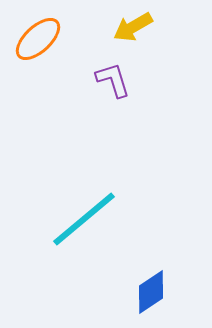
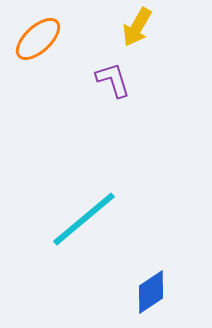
yellow arrow: moved 4 px right; rotated 30 degrees counterclockwise
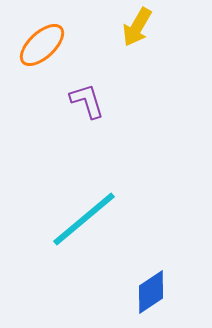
orange ellipse: moved 4 px right, 6 px down
purple L-shape: moved 26 px left, 21 px down
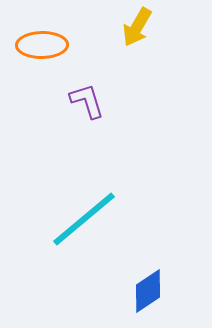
orange ellipse: rotated 42 degrees clockwise
blue diamond: moved 3 px left, 1 px up
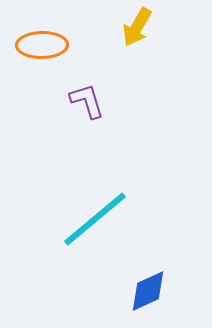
cyan line: moved 11 px right
blue diamond: rotated 9 degrees clockwise
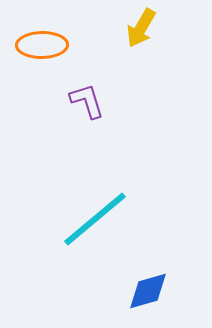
yellow arrow: moved 4 px right, 1 px down
blue diamond: rotated 9 degrees clockwise
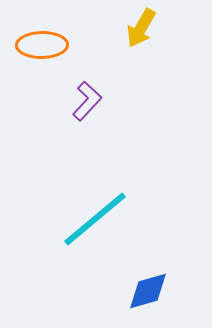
purple L-shape: rotated 60 degrees clockwise
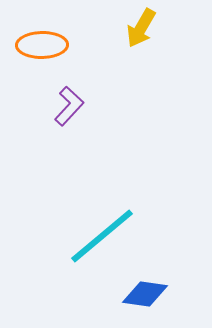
purple L-shape: moved 18 px left, 5 px down
cyan line: moved 7 px right, 17 px down
blue diamond: moved 3 px left, 3 px down; rotated 24 degrees clockwise
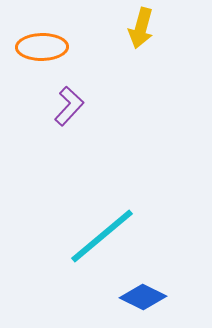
yellow arrow: rotated 15 degrees counterclockwise
orange ellipse: moved 2 px down
blue diamond: moved 2 px left, 3 px down; rotated 18 degrees clockwise
